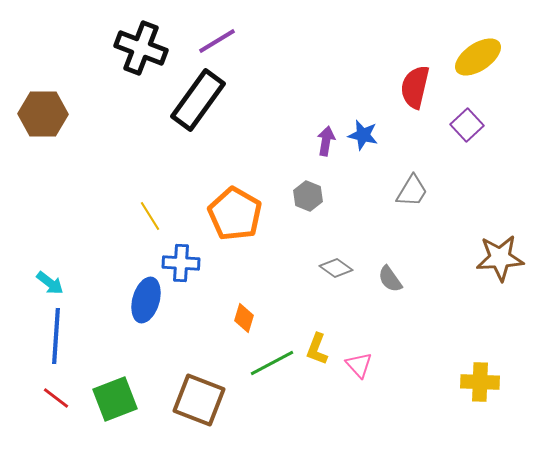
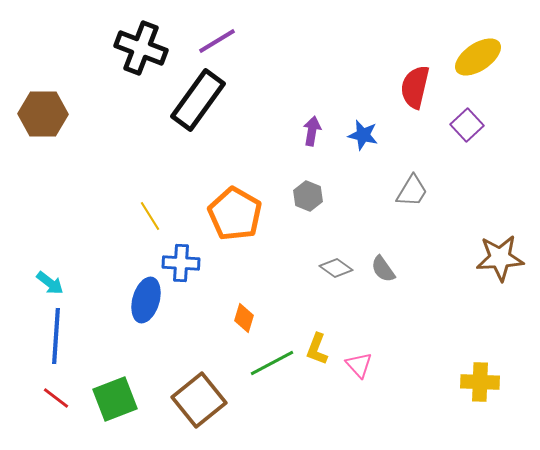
purple arrow: moved 14 px left, 10 px up
gray semicircle: moved 7 px left, 10 px up
brown square: rotated 30 degrees clockwise
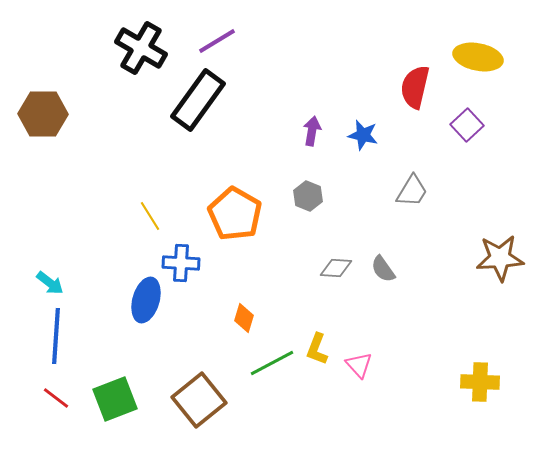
black cross: rotated 9 degrees clockwise
yellow ellipse: rotated 45 degrees clockwise
gray diamond: rotated 32 degrees counterclockwise
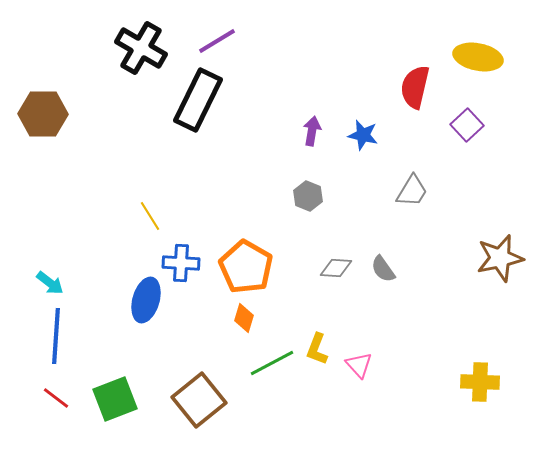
black rectangle: rotated 10 degrees counterclockwise
orange pentagon: moved 11 px right, 53 px down
brown star: rotated 9 degrees counterclockwise
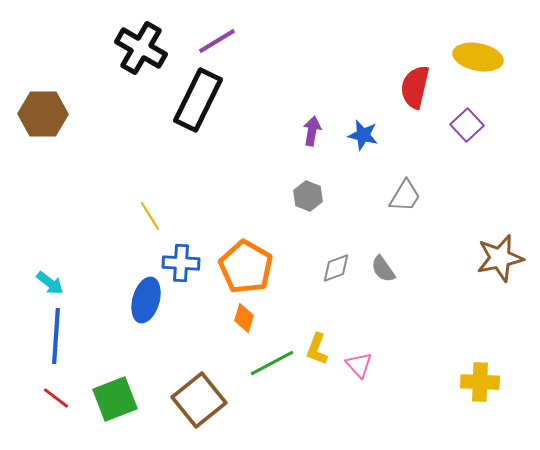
gray trapezoid: moved 7 px left, 5 px down
gray diamond: rotated 24 degrees counterclockwise
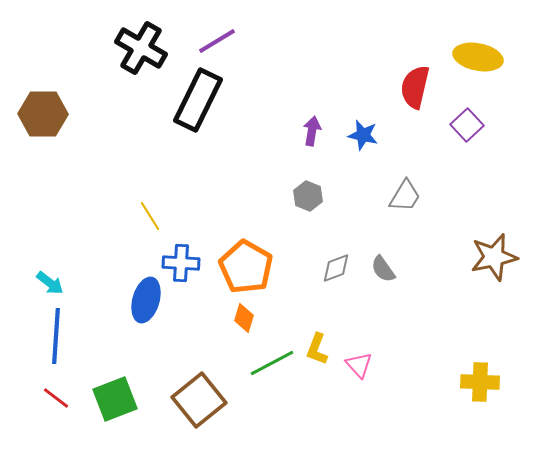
brown star: moved 6 px left, 1 px up
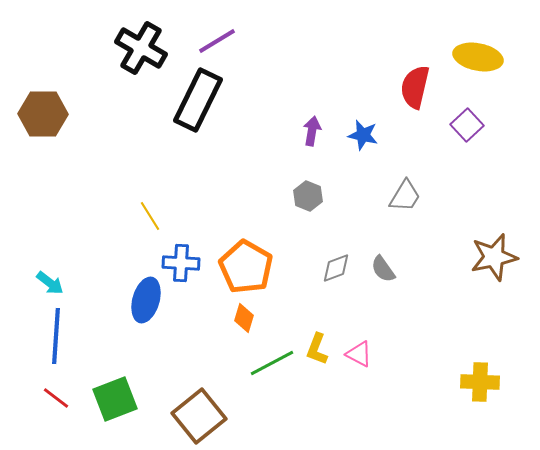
pink triangle: moved 11 px up; rotated 20 degrees counterclockwise
brown square: moved 16 px down
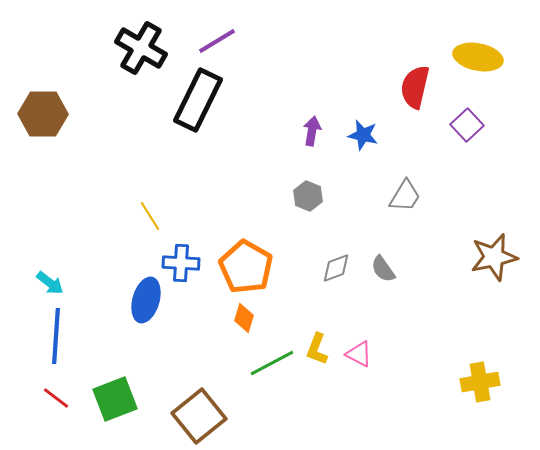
yellow cross: rotated 12 degrees counterclockwise
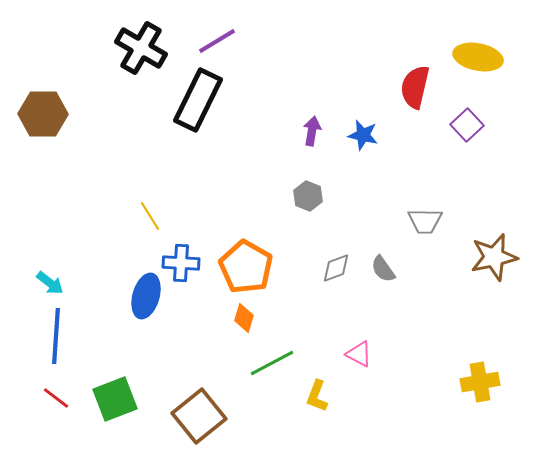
gray trapezoid: moved 20 px right, 25 px down; rotated 60 degrees clockwise
blue ellipse: moved 4 px up
yellow L-shape: moved 47 px down
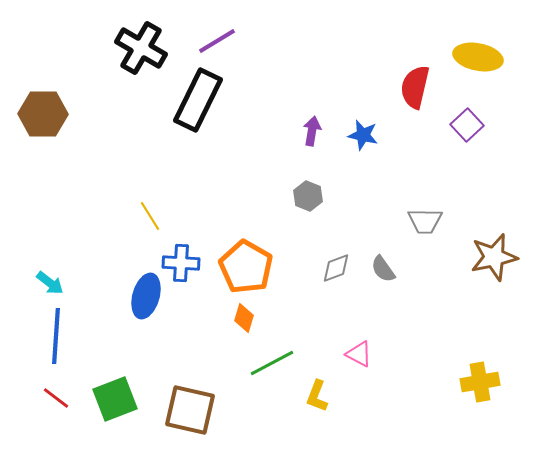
brown square: moved 9 px left, 6 px up; rotated 38 degrees counterclockwise
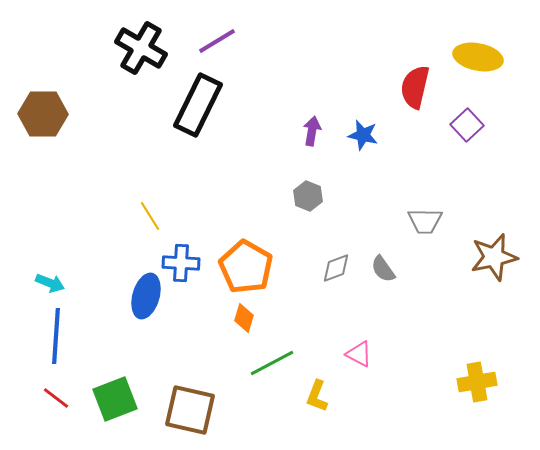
black rectangle: moved 5 px down
cyan arrow: rotated 16 degrees counterclockwise
yellow cross: moved 3 px left
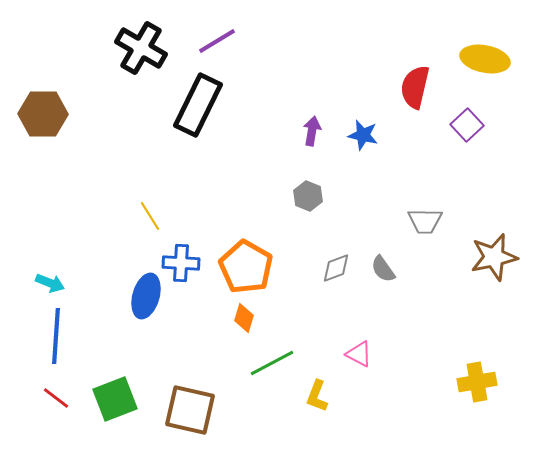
yellow ellipse: moved 7 px right, 2 px down
